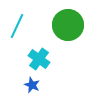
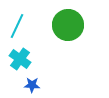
cyan cross: moved 19 px left
blue star: rotated 21 degrees counterclockwise
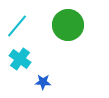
cyan line: rotated 15 degrees clockwise
blue star: moved 11 px right, 3 px up
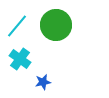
green circle: moved 12 px left
blue star: rotated 14 degrees counterclockwise
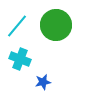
cyan cross: rotated 15 degrees counterclockwise
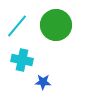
cyan cross: moved 2 px right, 1 px down; rotated 10 degrees counterclockwise
blue star: rotated 14 degrees clockwise
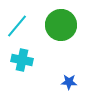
green circle: moved 5 px right
blue star: moved 26 px right
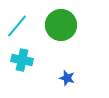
blue star: moved 2 px left, 4 px up; rotated 14 degrees clockwise
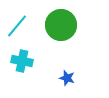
cyan cross: moved 1 px down
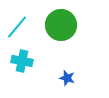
cyan line: moved 1 px down
